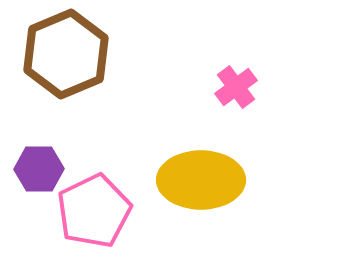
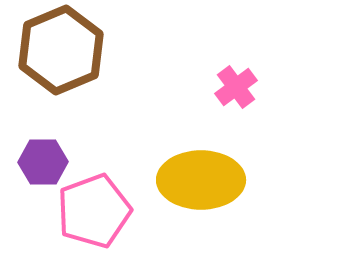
brown hexagon: moved 5 px left, 4 px up
purple hexagon: moved 4 px right, 7 px up
pink pentagon: rotated 6 degrees clockwise
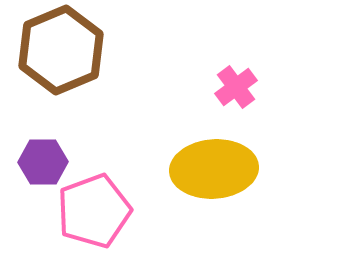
yellow ellipse: moved 13 px right, 11 px up; rotated 4 degrees counterclockwise
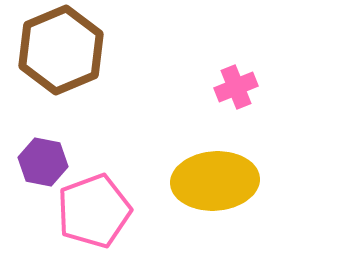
pink cross: rotated 15 degrees clockwise
purple hexagon: rotated 12 degrees clockwise
yellow ellipse: moved 1 px right, 12 px down
